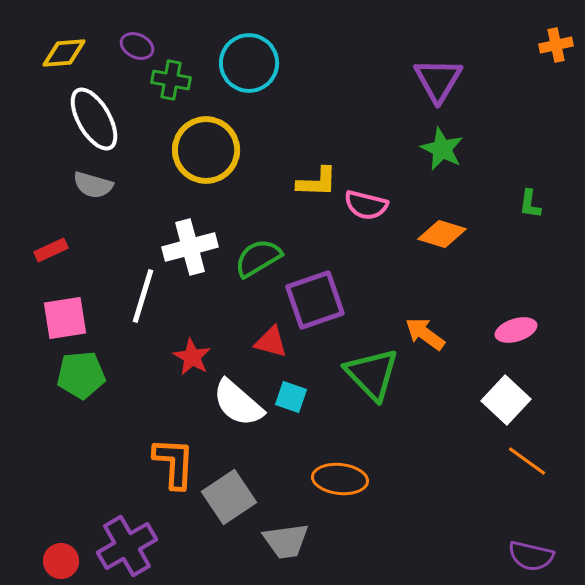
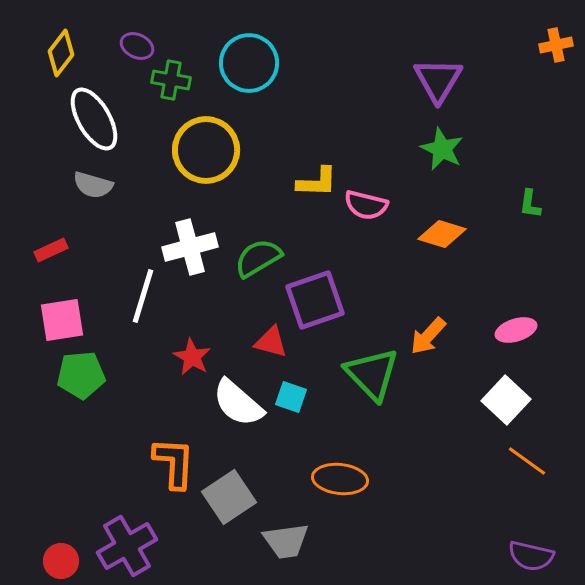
yellow diamond: moved 3 px left; rotated 48 degrees counterclockwise
pink square: moved 3 px left, 2 px down
orange arrow: moved 3 px right, 2 px down; rotated 84 degrees counterclockwise
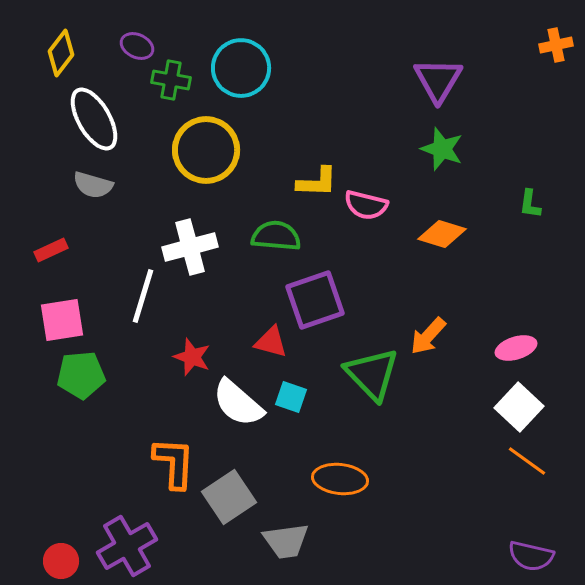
cyan circle: moved 8 px left, 5 px down
green star: rotated 6 degrees counterclockwise
green semicircle: moved 18 px right, 22 px up; rotated 36 degrees clockwise
pink ellipse: moved 18 px down
red star: rotated 9 degrees counterclockwise
white square: moved 13 px right, 7 px down
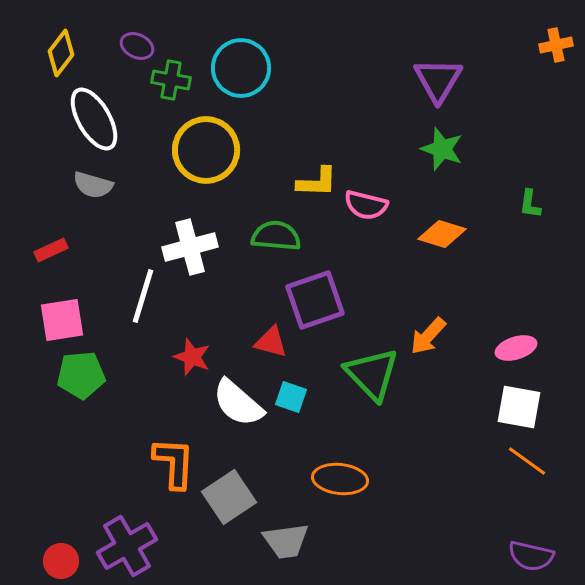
white square: rotated 33 degrees counterclockwise
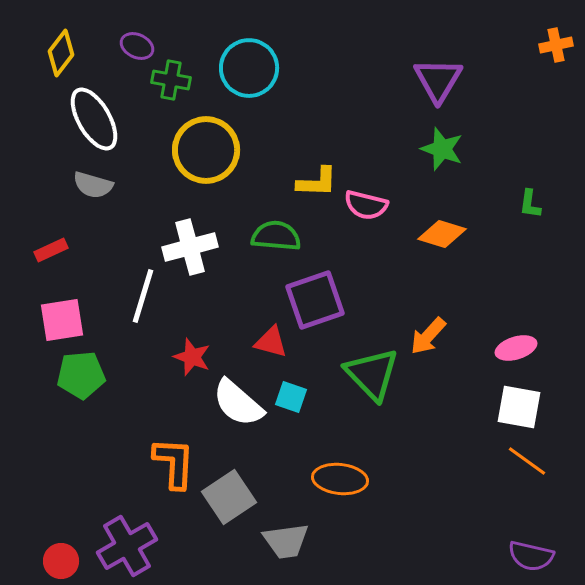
cyan circle: moved 8 px right
